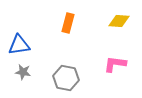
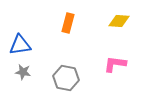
blue triangle: moved 1 px right
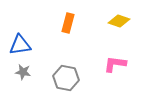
yellow diamond: rotated 15 degrees clockwise
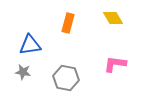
yellow diamond: moved 6 px left, 3 px up; rotated 40 degrees clockwise
blue triangle: moved 10 px right
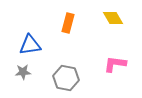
gray star: rotated 14 degrees counterclockwise
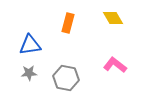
pink L-shape: moved 1 px down; rotated 30 degrees clockwise
gray star: moved 6 px right, 1 px down
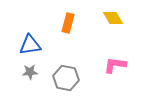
pink L-shape: rotated 30 degrees counterclockwise
gray star: moved 1 px right, 1 px up
